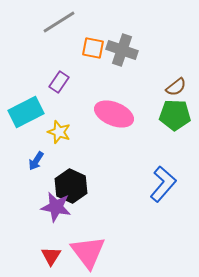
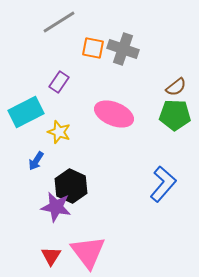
gray cross: moved 1 px right, 1 px up
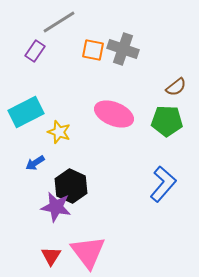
orange square: moved 2 px down
purple rectangle: moved 24 px left, 31 px up
green pentagon: moved 8 px left, 6 px down
blue arrow: moved 1 px left, 2 px down; rotated 24 degrees clockwise
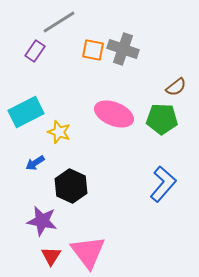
green pentagon: moved 5 px left, 2 px up
purple star: moved 14 px left, 14 px down
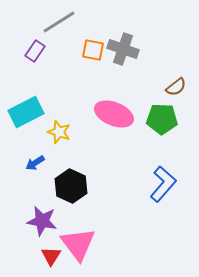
pink triangle: moved 10 px left, 8 px up
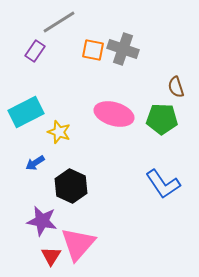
brown semicircle: rotated 110 degrees clockwise
pink ellipse: rotated 6 degrees counterclockwise
blue L-shape: rotated 105 degrees clockwise
pink triangle: rotated 18 degrees clockwise
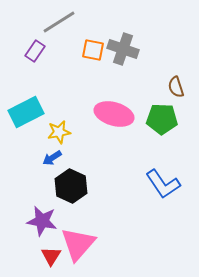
yellow star: rotated 30 degrees counterclockwise
blue arrow: moved 17 px right, 5 px up
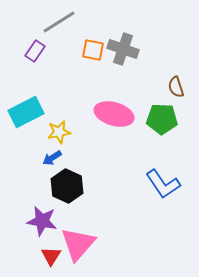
black hexagon: moved 4 px left
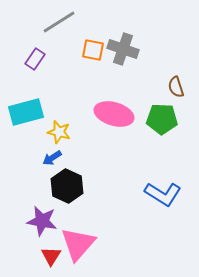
purple rectangle: moved 8 px down
cyan rectangle: rotated 12 degrees clockwise
yellow star: rotated 25 degrees clockwise
blue L-shape: moved 10 px down; rotated 24 degrees counterclockwise
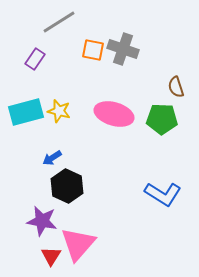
yellow star: moved 21 px up
